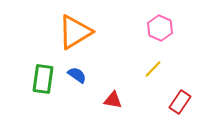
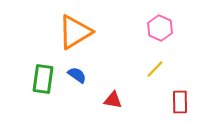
yellow line: moved 2 px right
red rectangle: rotated 35 degrees counterclockwise
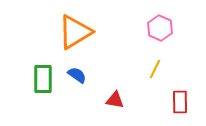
yellow line: rotated 18 degrees counterclockwise
green rectangle: rotated 8 degrees counterclockwise
red triangle: moved 2 px right
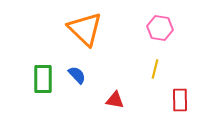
pink hexagon: rotated 15 degrees counterclockwise
orange triangle: moved 10 px right, 3 px up; rotated 45 degrees counterclockwise
yellow line: rotated 12 degrees counterclockwise
blue semicircle: rotated 12 degrees clockwise
red rectangle: moved 2 px up
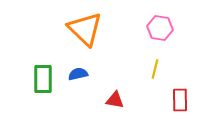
blue semicircle: moved 1 px right, 1 px up; rotated 60 degrees counterclockwise
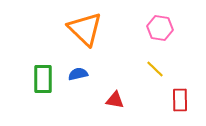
yellow line: rotated 60 degrees counterclockwise
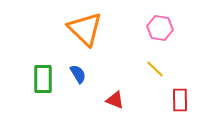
blue semicircle: rotated 72 degrees clockwise
red triangle: rotated 12 degrees clockwise
